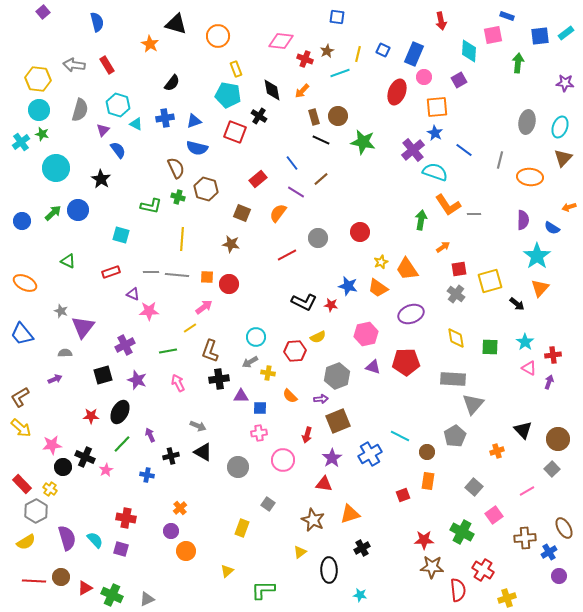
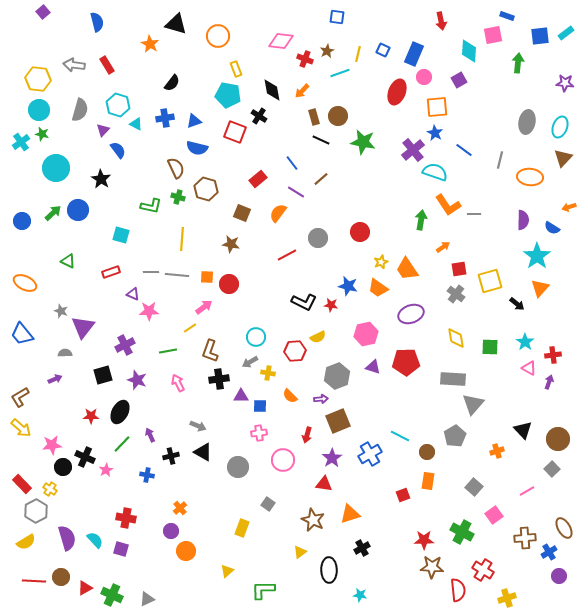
blue square at (260, 408): moved 2 px up
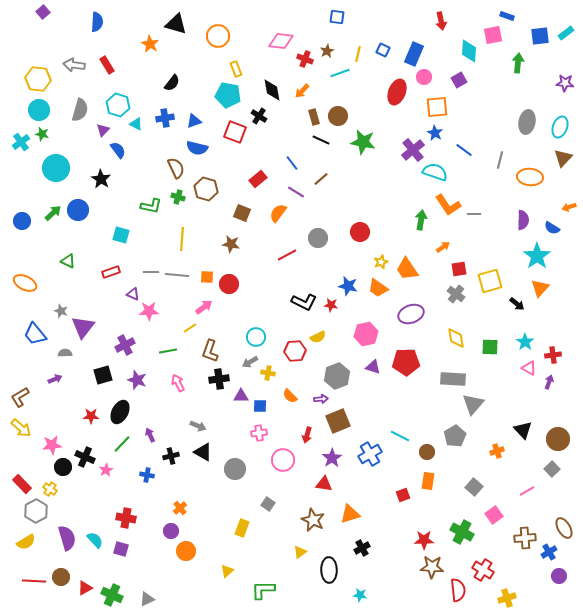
blue semicircle at (97, 22): rotated 18 degrees clockwise
blue trapezoid at (22, 334): moved 13 px right
gray circle at (238, 467): moved 3 px left, 2 px down
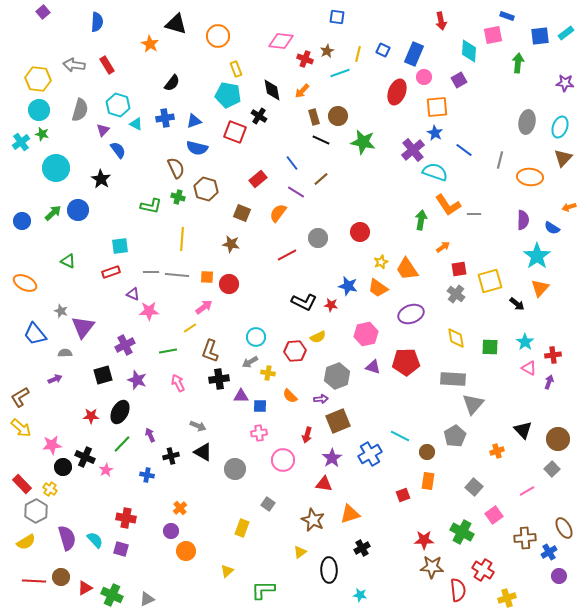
cyan square at (121, 235): moved 1 px left, 11 px down; rotated 24 degrees counterclockwise
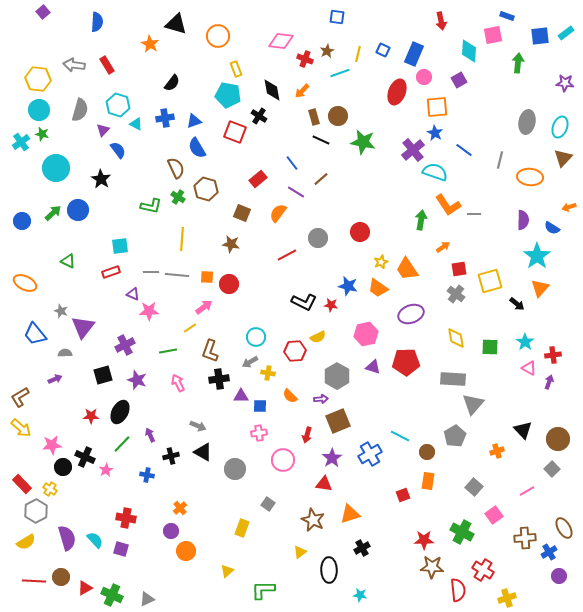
blue semicircle at (197, 148): rotated 45 degrees clockwise
green cross at (178, 197): rotated 16 degrees clockwise
gray hexagon at (337, 376): rotated 10 degrees counterclockwise
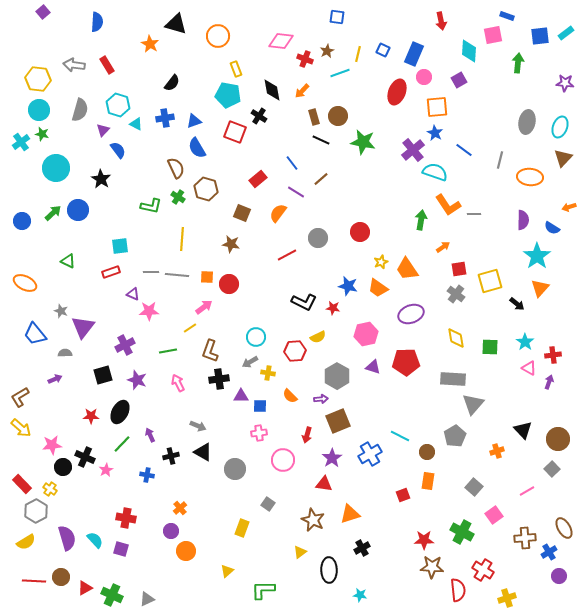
red star at (331, 305): moved 2 px right, 3 px down
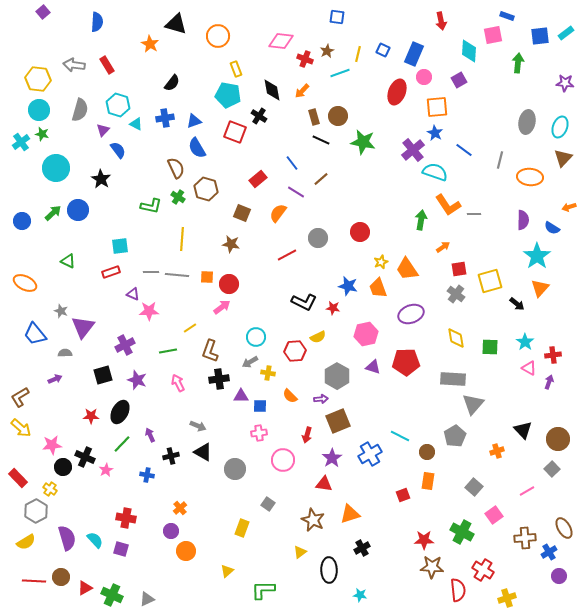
orange trapezoid at (378, 288): rotated 35 degrees clockwise
pink arrow at (204, 307): moved 18 px right
red rectangle at (22, 484): moved 4 px left, 6 px up
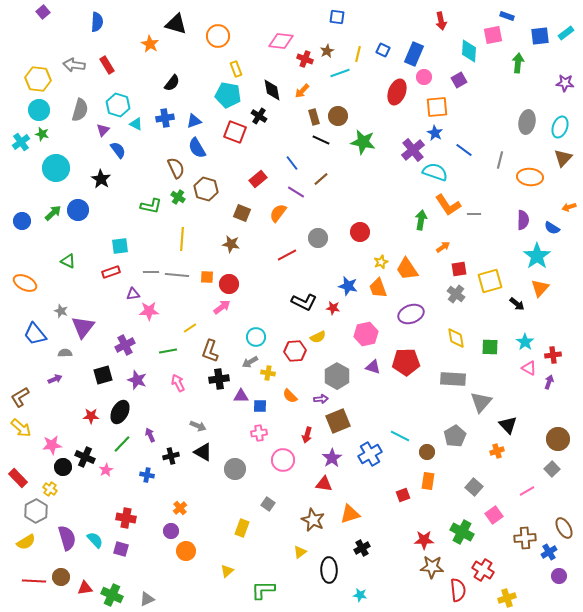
purple triangle at (133, 294): rotated 32 degrees counterclockwise
gray triangle at (473, 404): moved 8 px right, 2 px up
black triangle at (523, 430): moved 15 px left, 5 px up
red triangle at (85, 588): rotated 21 degrees clockwise
